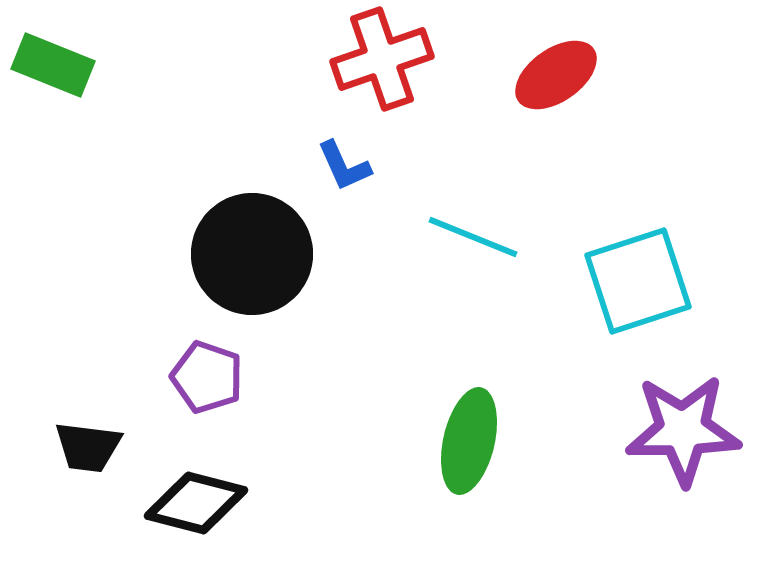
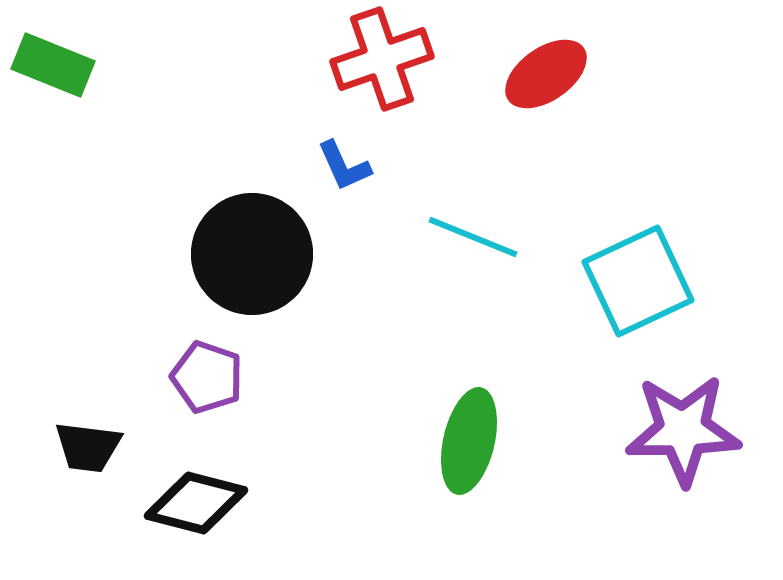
red ellipse: moved 10 px left, 1 px up
cyan square: rotated 7 degrees counterclockwise
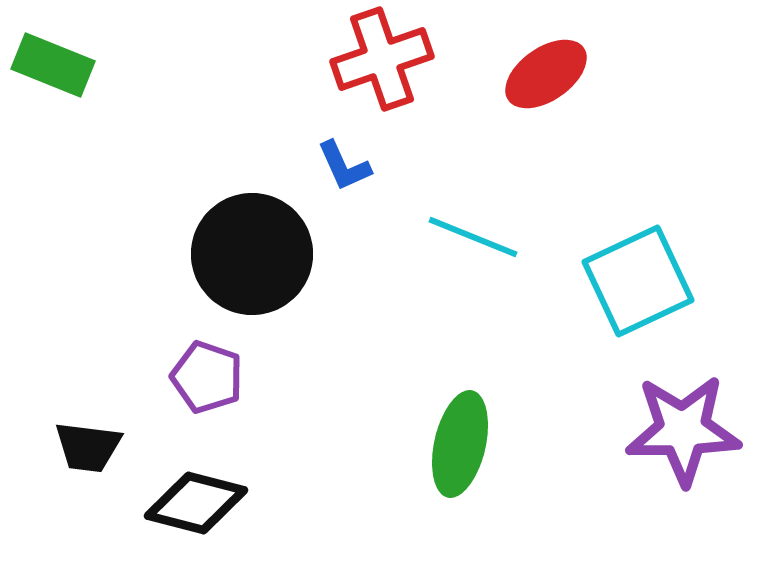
green ellipse: moved 9 px left, 3 px down
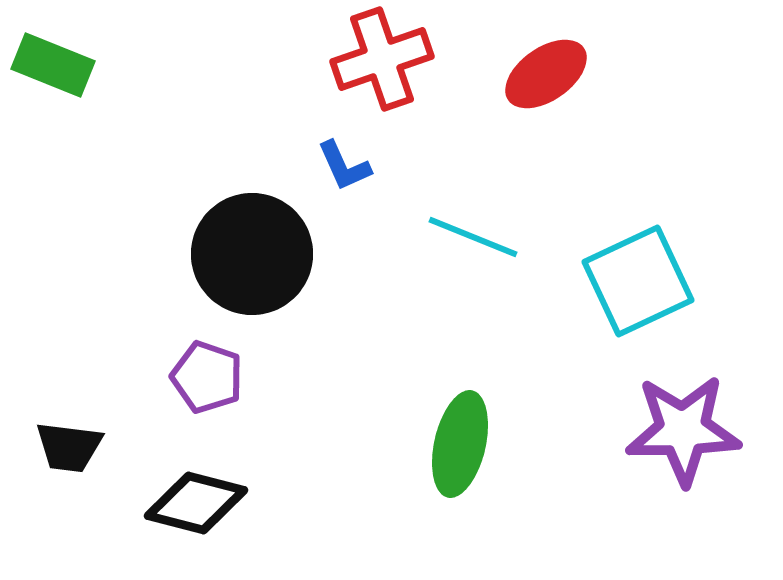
black trapezoid: moved 19 px left
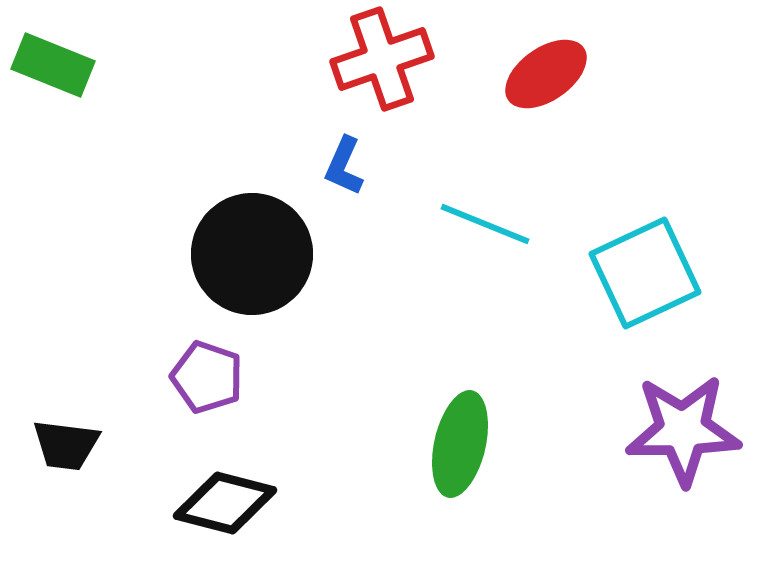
blue L-shape: rotated 48 degrees clockwise
cyan line: moved 12 px right, 13 px up
cyan square: moved 7 px right, 8 px up
black trapezoid: moved 3 px left, 2 px up
black diamond: moved 29 px right
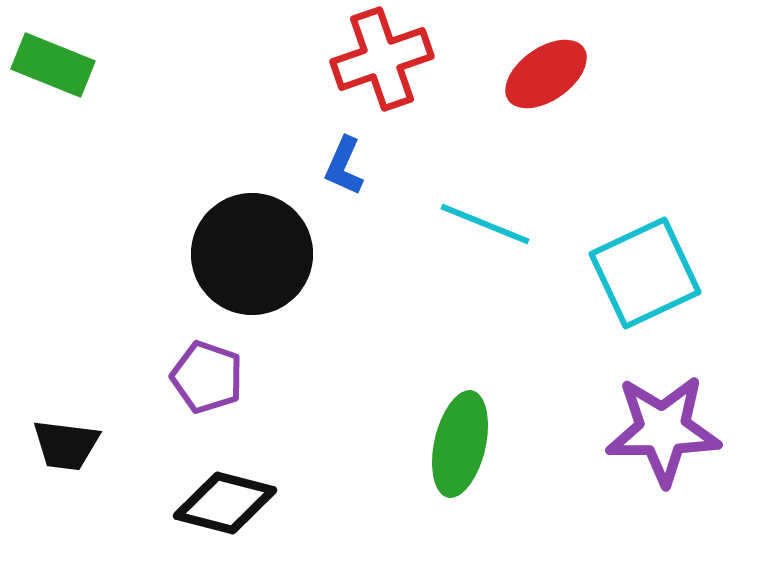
purple star: moved 20 px left
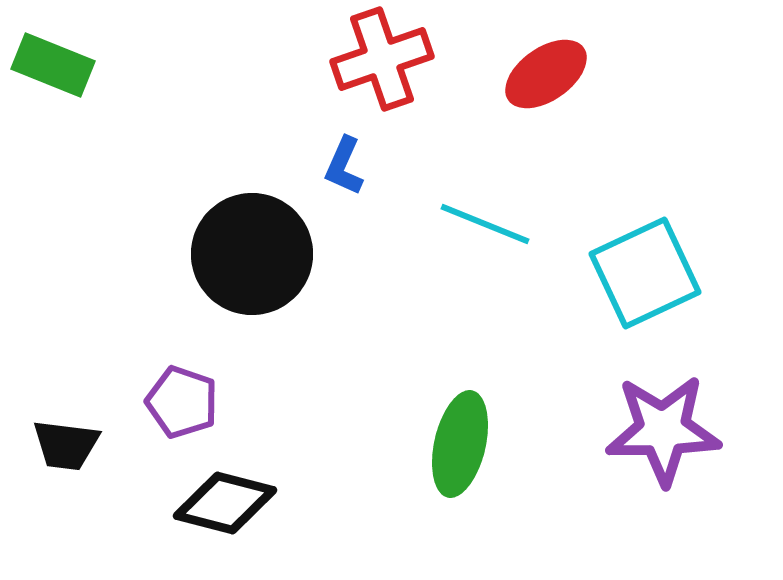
purple pentagon: moved 25 px left, 25 px down
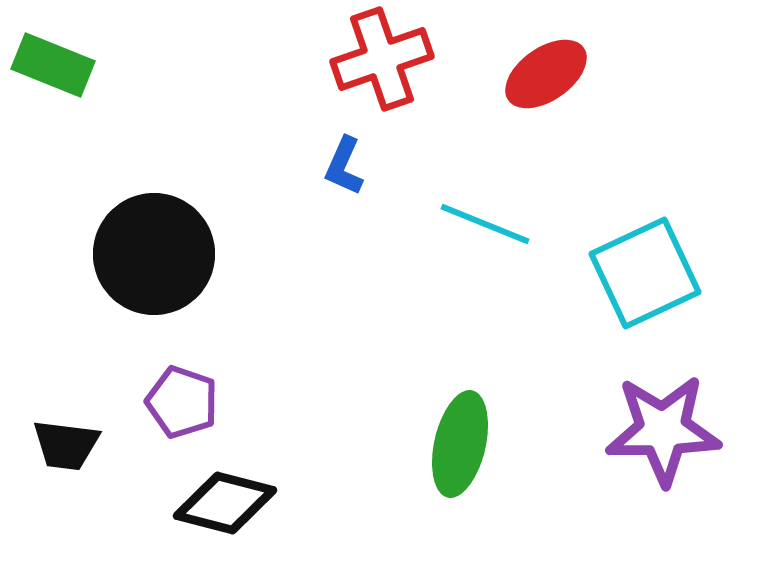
black circle: moved 98 px left
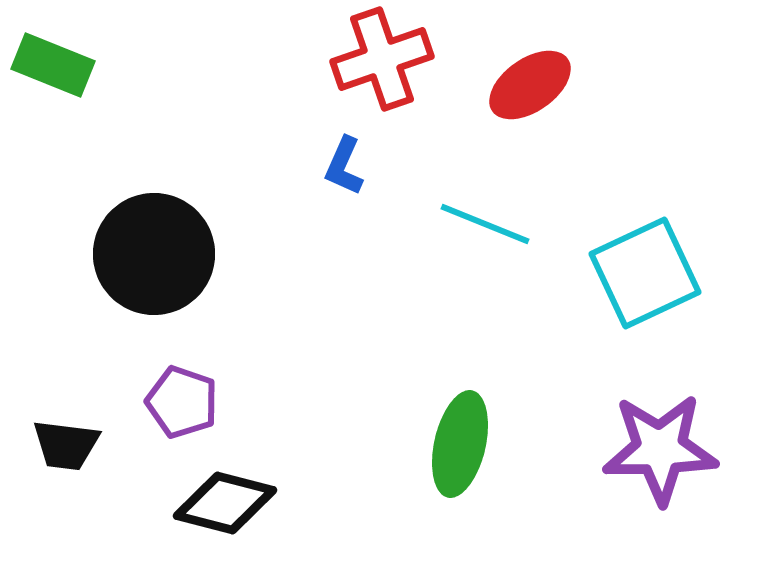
red ellipse: moved 16 px left, 11 px down
purple star: moved 3 px left, 19 px down
